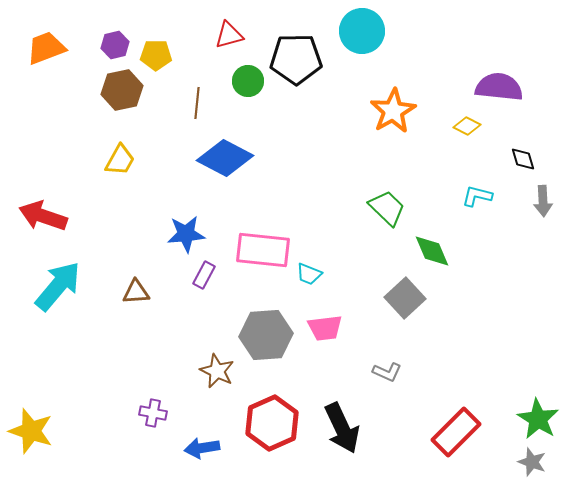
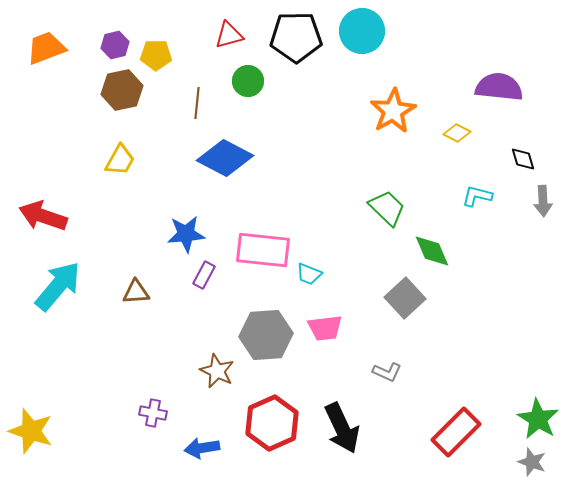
black pentagon: moved 22 px up
yellow diamond: moved 10 px left, 7 px down
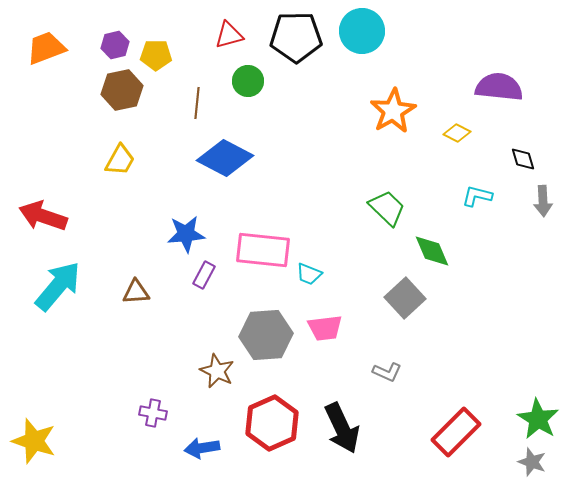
yellow star: moved 3 px right, 10 px down
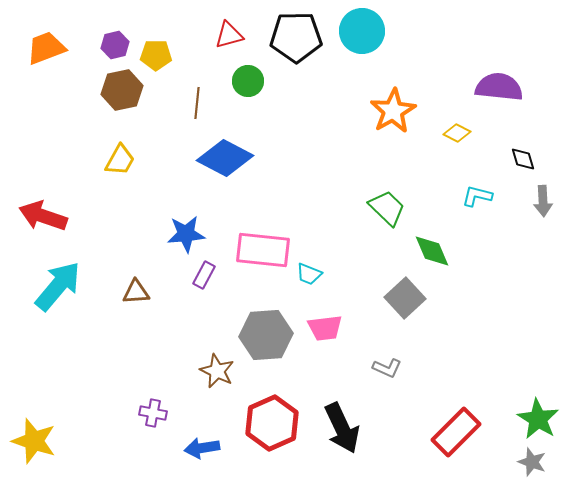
gray L-shape: moved 4 px up
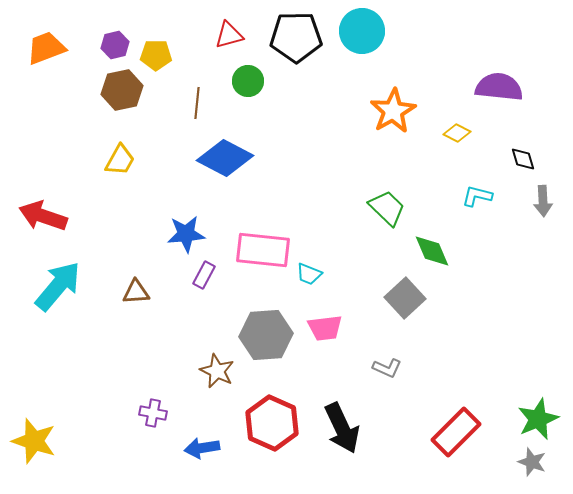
green star: rotated 18 degrees clockwise
red hexagon: rotated 12 degrees counterclockwise
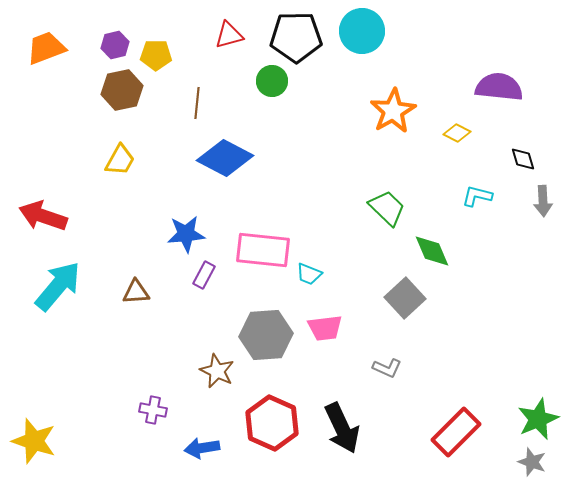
green circle: moved 24 px right
purple cross: moved 3 px up
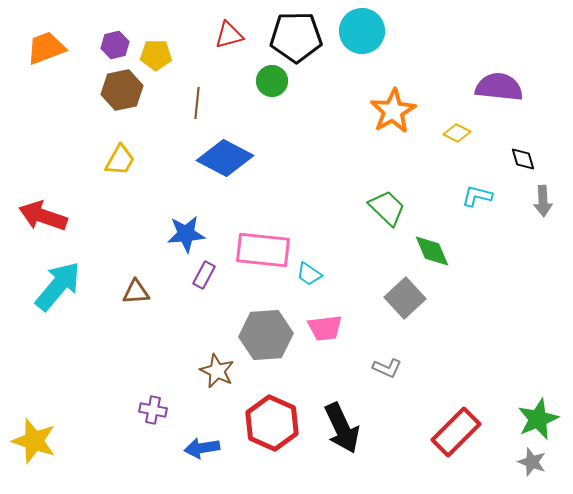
cyan trapezoid: rotated 12 degrees clockwise
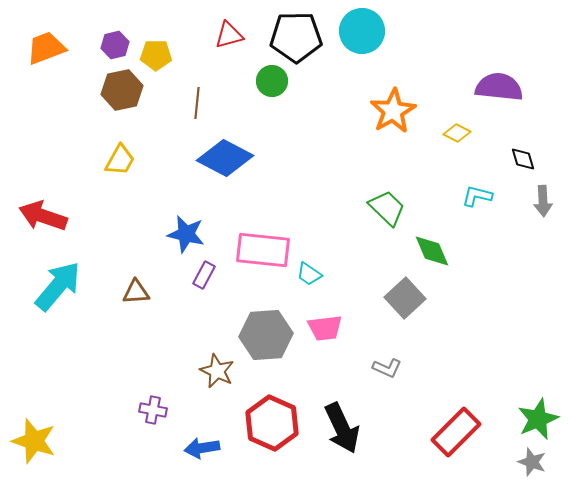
blue star: rotated 18 degrees clockwise
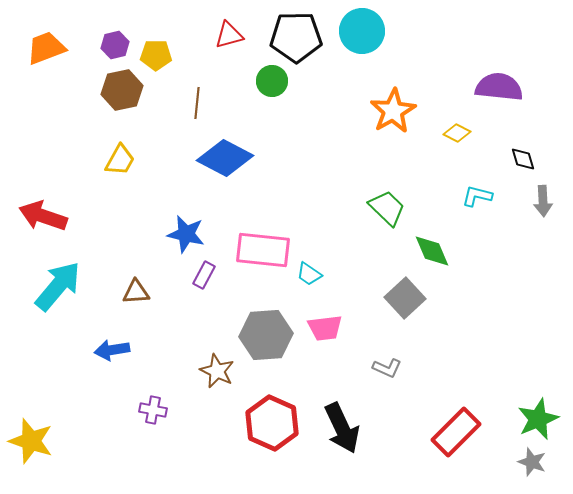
yellow star: moved 3 px left
blue arrow: moved 90 px left, 98 px up
